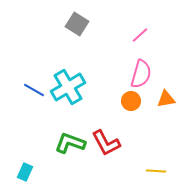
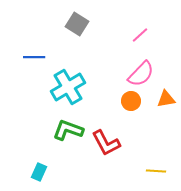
pink semicircle: rotated 28 degrees clockwise
blue line: moved 33 px up; rotated 30 degrees counterclockwise
green L-shape: moved 2 px left, 13 px up
cyan rectangle: moved 14 px right
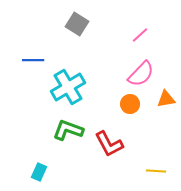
blue line: moved 1 px left, 3 px down
orange circle: moved 1 px left, 3 px down
red L-shape: moved 3 px right, 1 px down
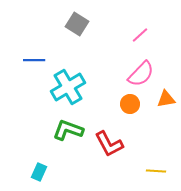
blue line: moved 1 px right
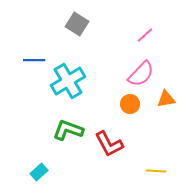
pink line: moved 5 px right
cyan cross: moved 6 px up
cyan rectangle: rotated 24 degrees clockwise
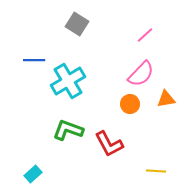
cyan rectangle: moved 6 px left, 2 px down
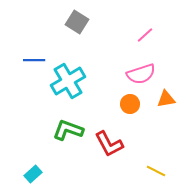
gray square: moved 2 px up
pink semicircle: rotated 28 degrees clockwise
yellow line: rotated 24 degrees clockwise
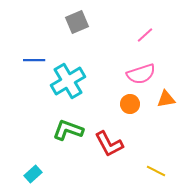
gray square: rotated 35 degrees clockwise
